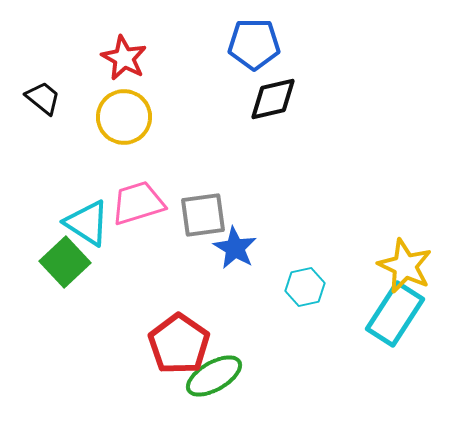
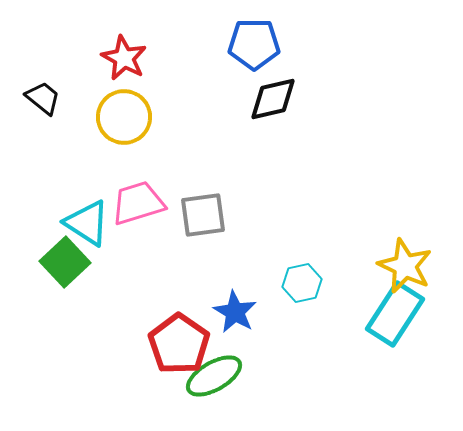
blue star: moved 64 px down
cyan hexagon: moved 3 px left, 4 px up
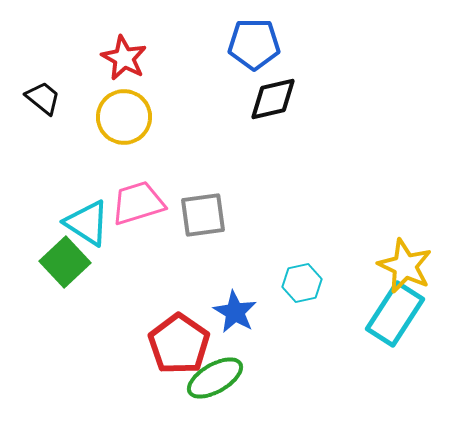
green ellipse: moved 1 px right, 2 px down
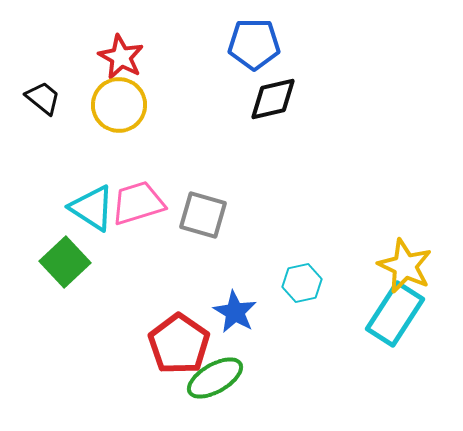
red star: moved 3 px left, 1 px up
yellow circle: moved 5 px left, 12 px up
gray square: rotated 24 degrees clockwise
cyan triangle: moved 5 px right, 15 px up
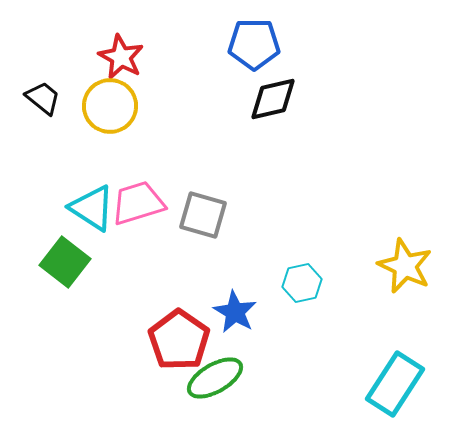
yellow circle: moved 9 px left, 1 px down
green square: rotated 9 degrees counterclockwise
cyan rectangle: moved 70 px down
red pentagon: moved 4 px up
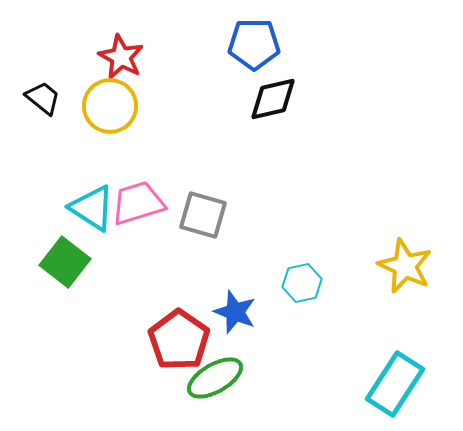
blue star: rotated 9 degrees counterclockwise
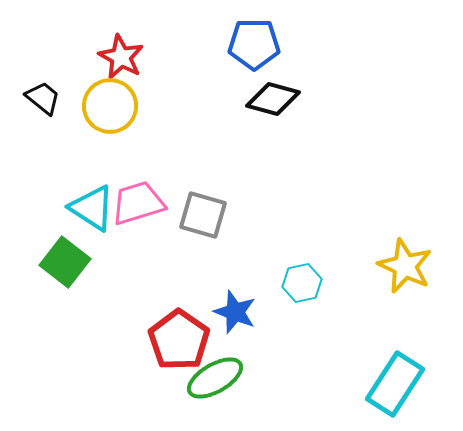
black diamond: rotated 28 degrees clockwise
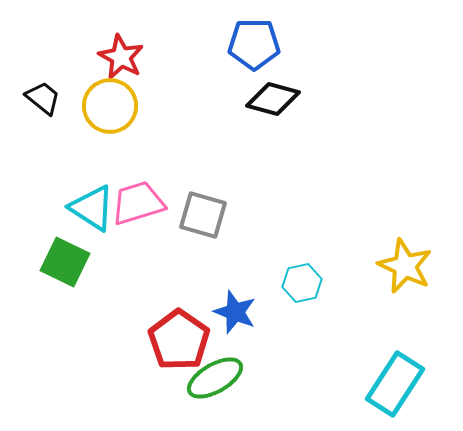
green square: rotated 12 degrees counterclockwise
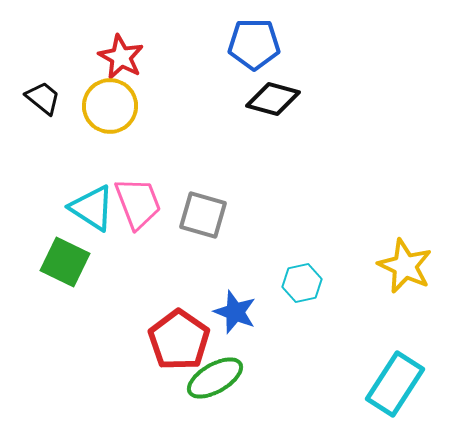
pink trapezoid: rotated 86 degrees clockwise
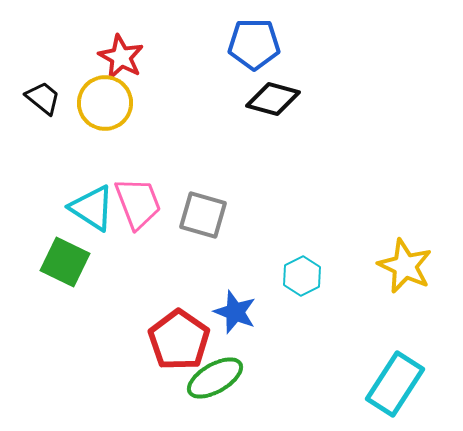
yellow circle: moved 5 px left, 3 px up
cyan hexagon: moved 7 px up; rotated 15 degrees counterclockwise
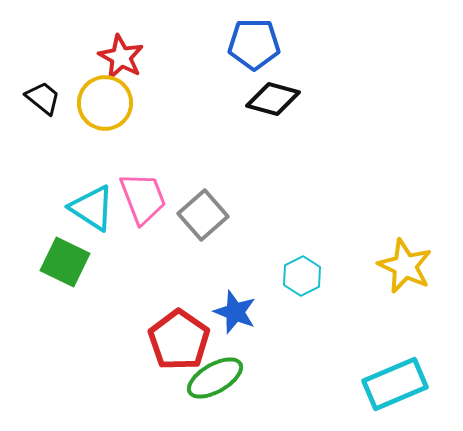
pink trapezoid: moved 5 px right, 5 px up
gray square: rotated 33 degrees clockwise
cyan rectangle: rotated 34 degrees clockwise
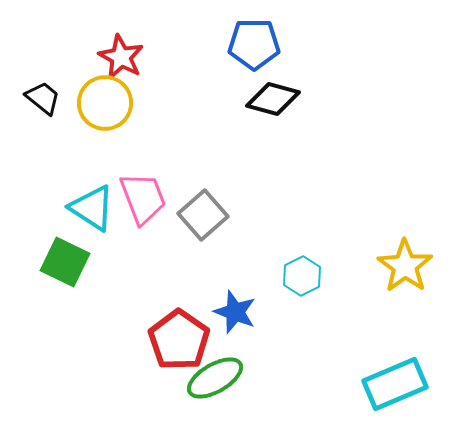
yellow star: rotated 10 degrees clockwise
